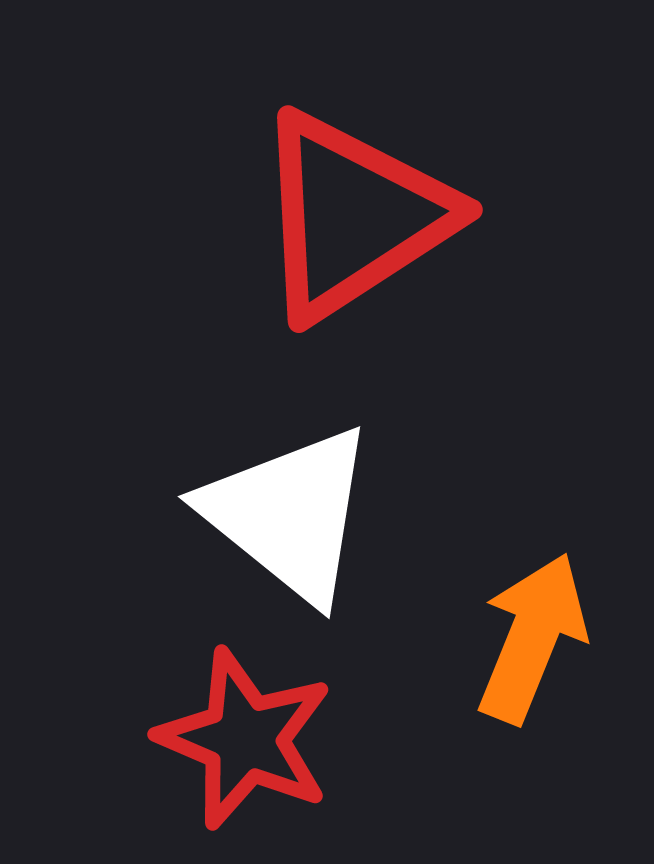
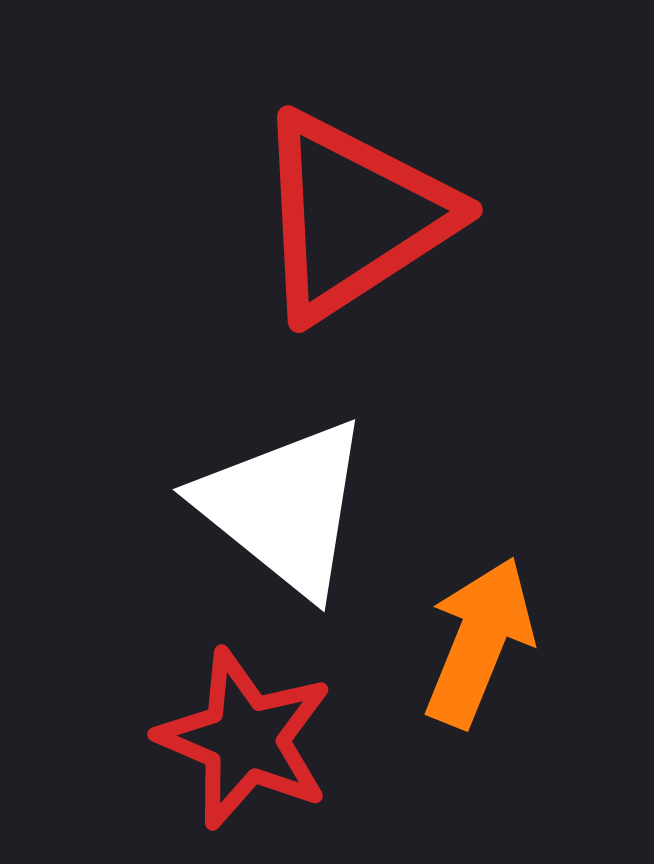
white triangle: moved 5 px left, 7 px up
orange arrow: moved 53 px left, 4 px down
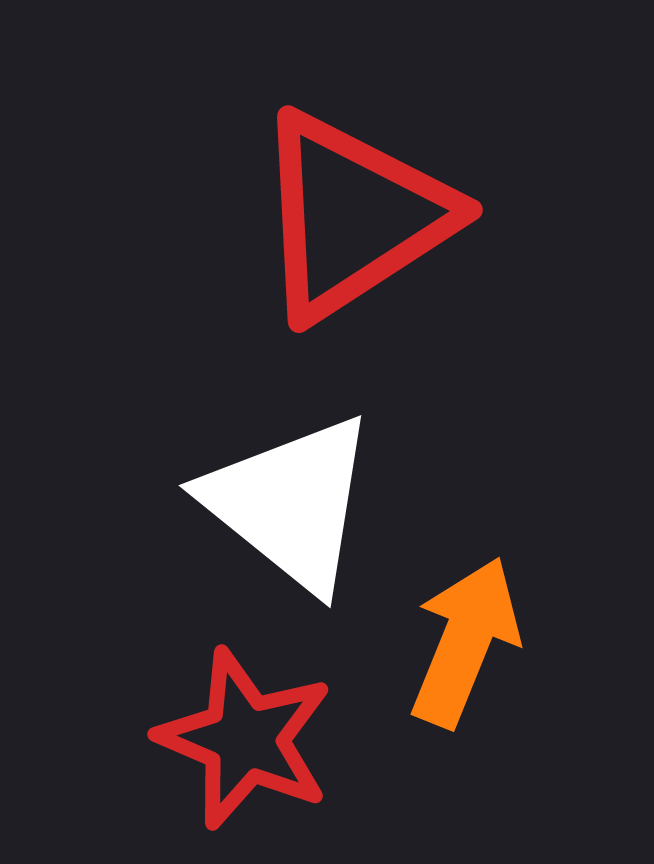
white triangle: moved 6 px right, 4 px up
orange arrow: moved 14 px left
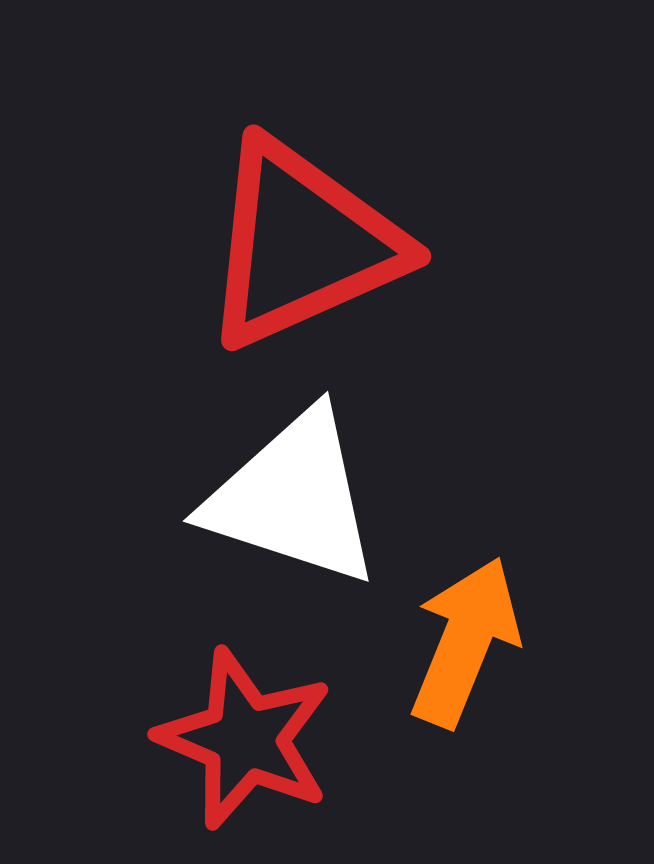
red triangle: moved 51 px left, 28 px down; rotated 9 degrees clockwise
white triangle: moved 3 px right, 5 px up; rotated 21 degrees counterclockwise
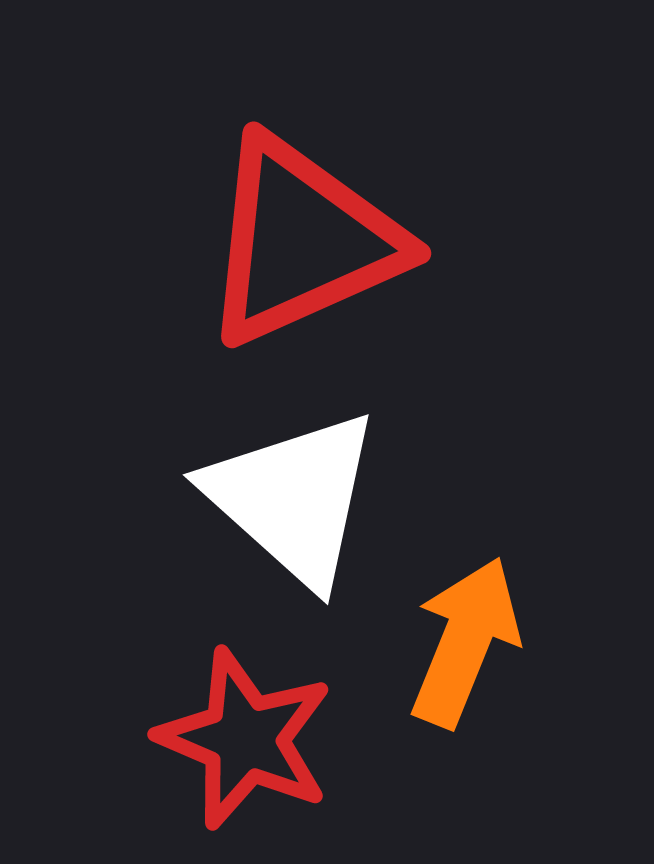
red triangle: moved 3 px up
white triangle: rotated 24 degrees clockwise
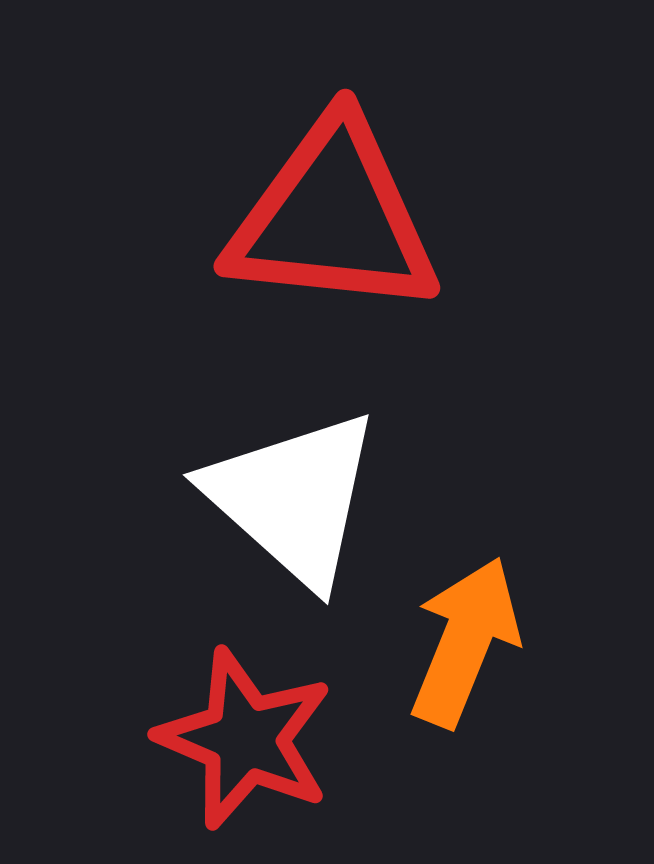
red triangle: moved 31 px right, 23 px up; rotated 30 degrees clockwise
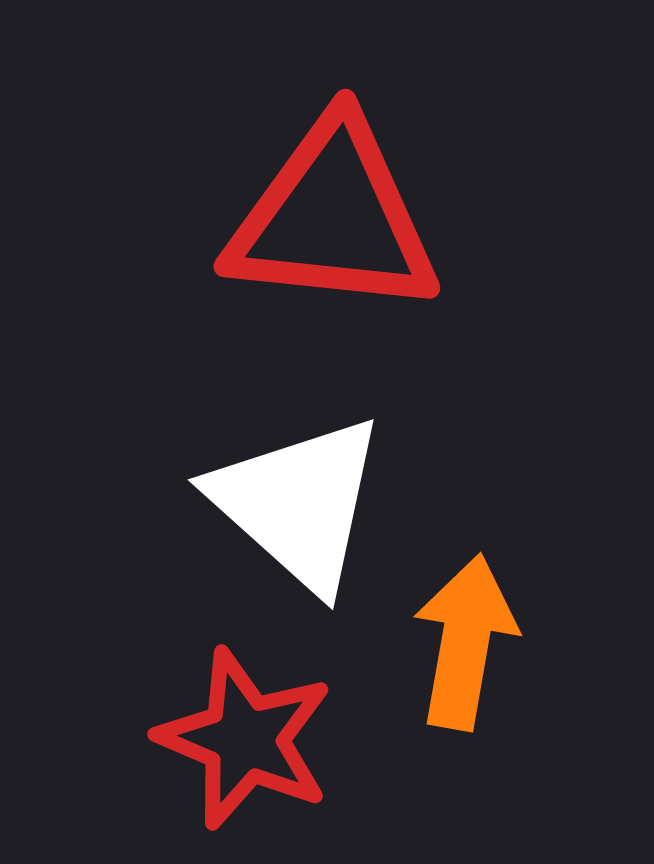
white triangle: moved 5 px right, 5 px down
orange arrow: rotated 12 degrees counterclockwise
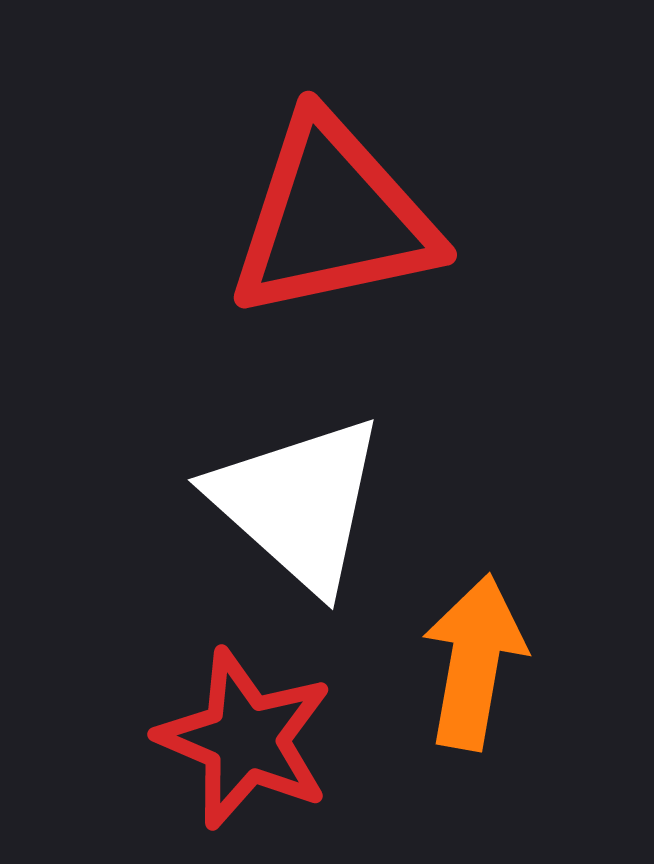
red triangle: rotated 18 degrees counterclockwise
orange arrow: moved 9 px right, 20 px down
